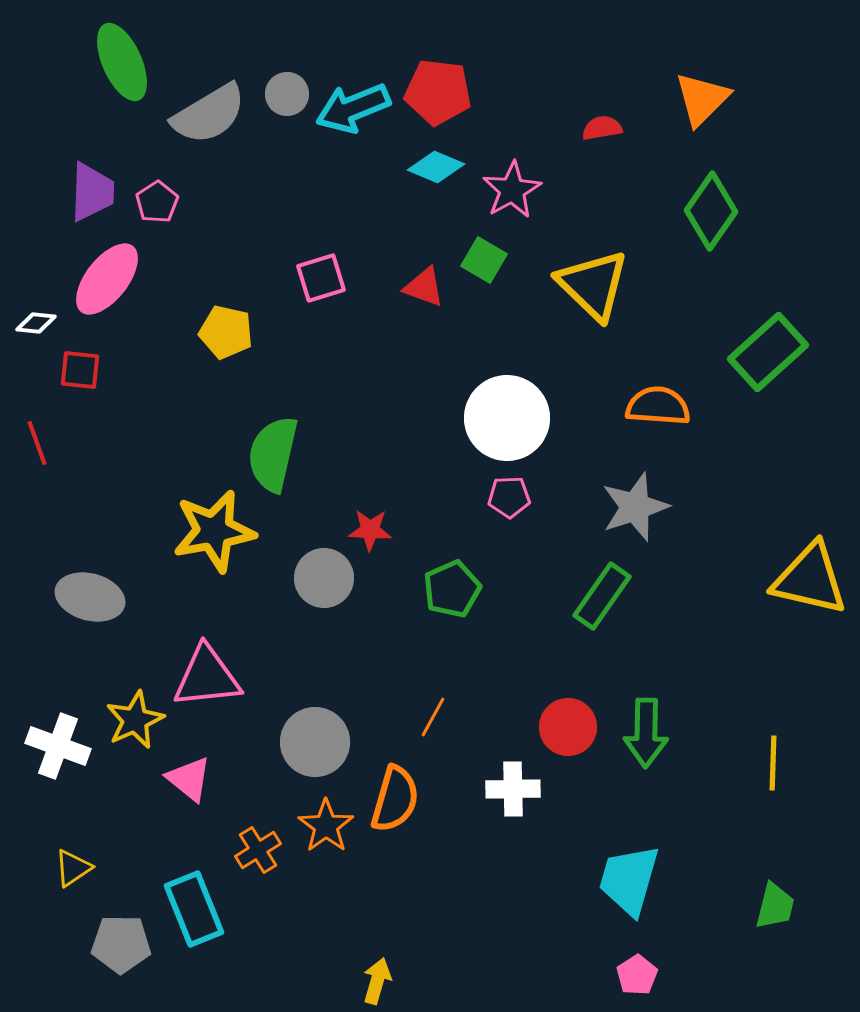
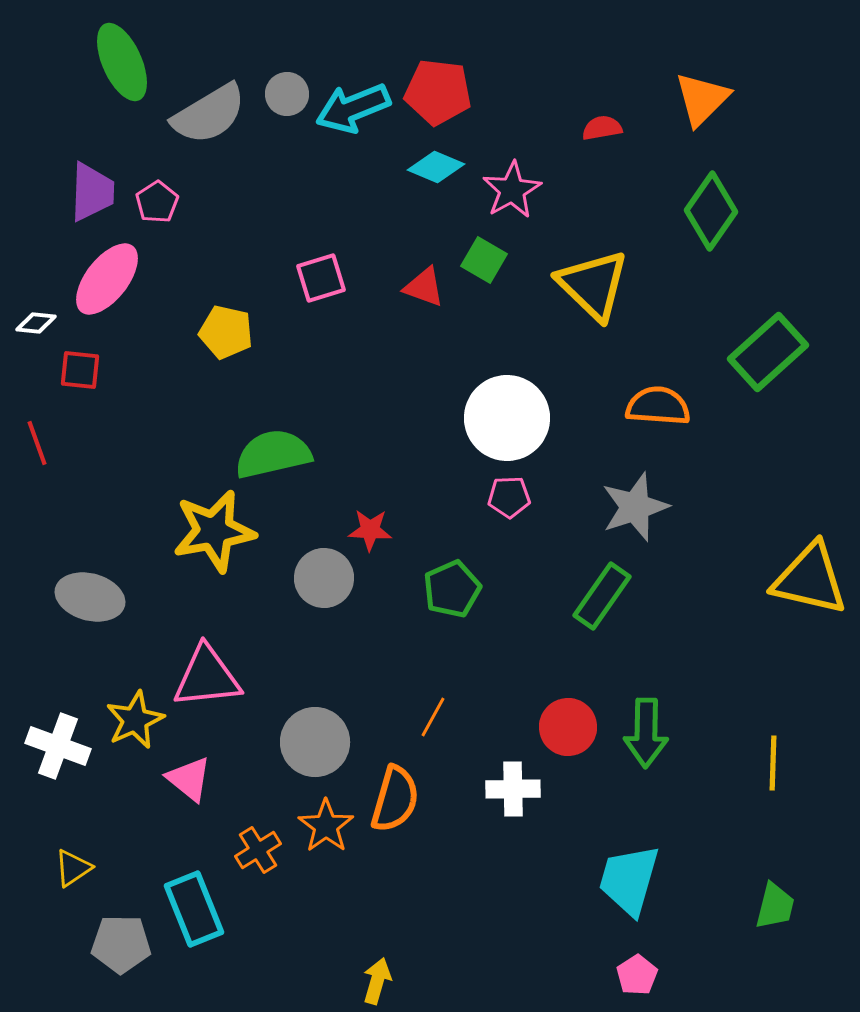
green semicircle at (273, 454): rotated 64 degrees clockwise
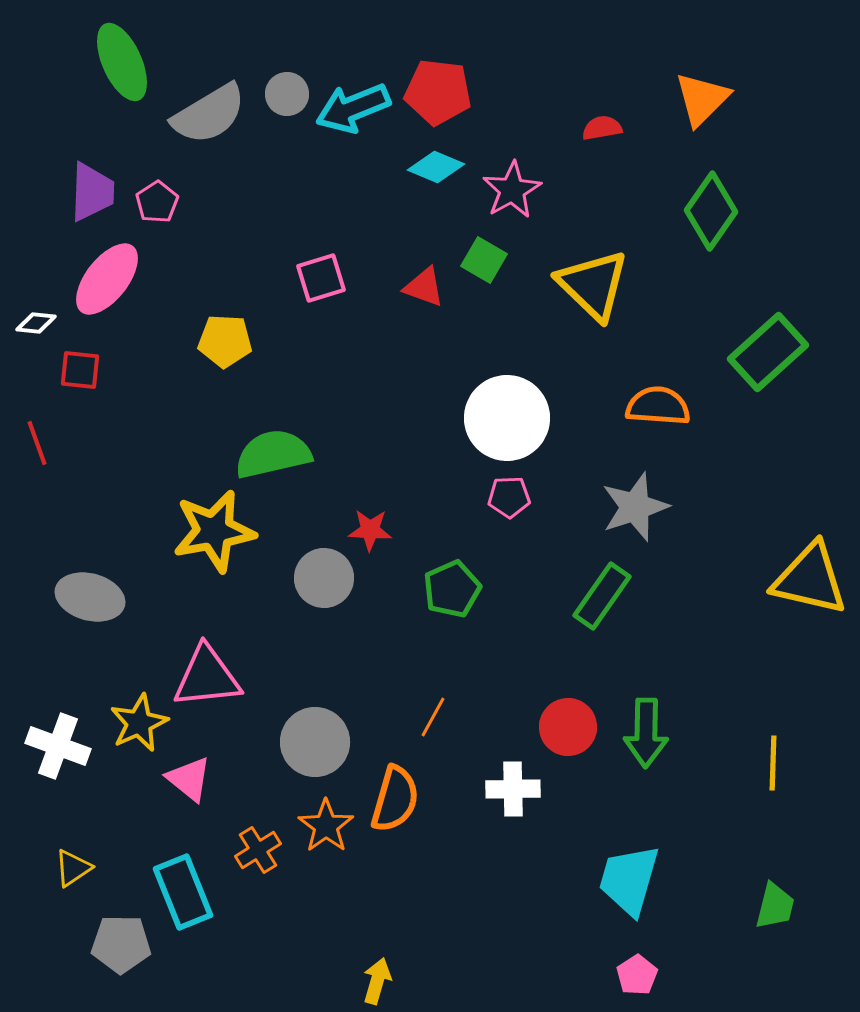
yellow pentagon at (226, 332): moved 1 px left, 9 px down; rotated 10 degrees counterclockwise
yellow star at (135, 720): moved 4 px right, 3 px down
cyan rectangle at (194, 909): moved 11 px left, 17 px up
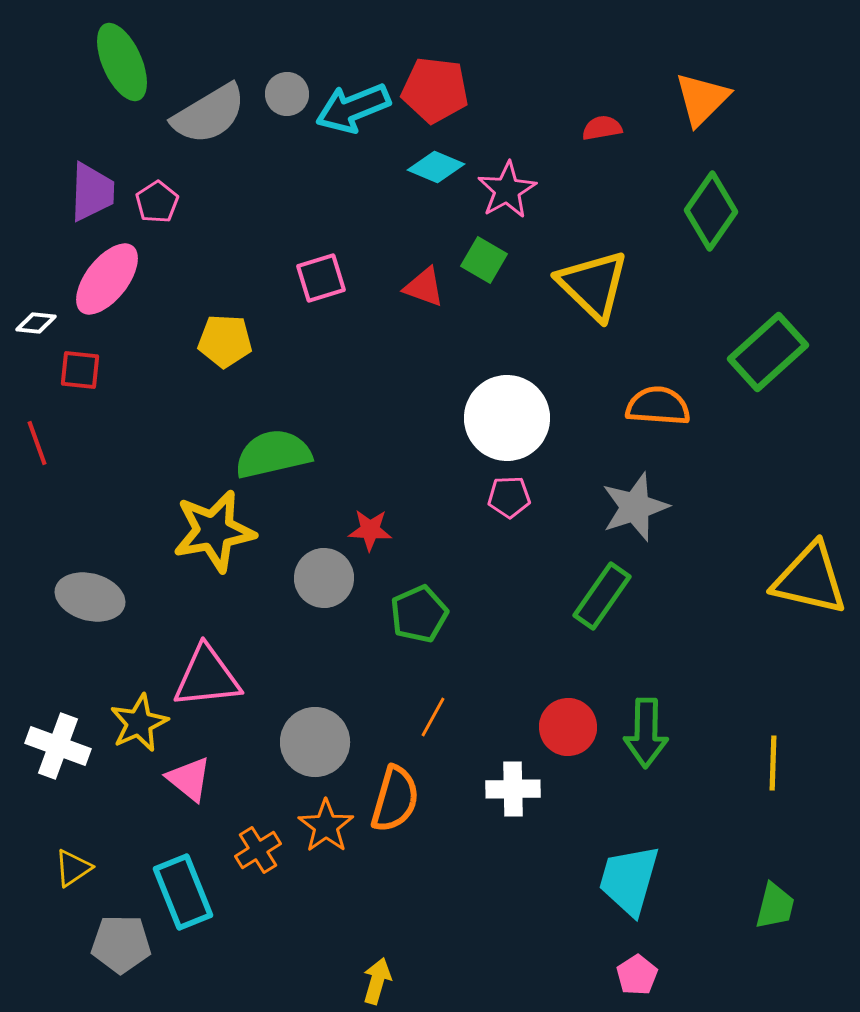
red pentagon at (438, 92): moved 3 px left, 2 px up
pink star at (512, 190): moved 5 px left
green pentagon at (452, 589): moved 33 px left, 25 px down
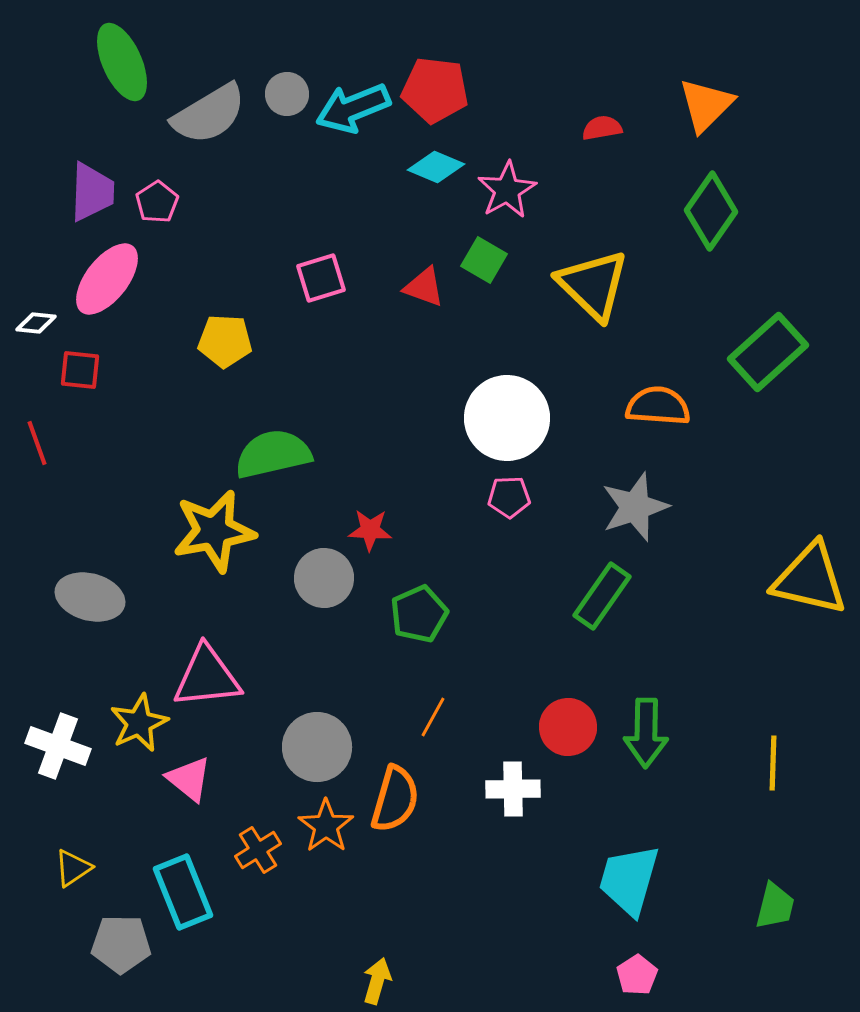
orange triangle at (702, 99): moved 4 px right, 6 px down
gray circle at (315, 742): moved 2 px right, 5 px down
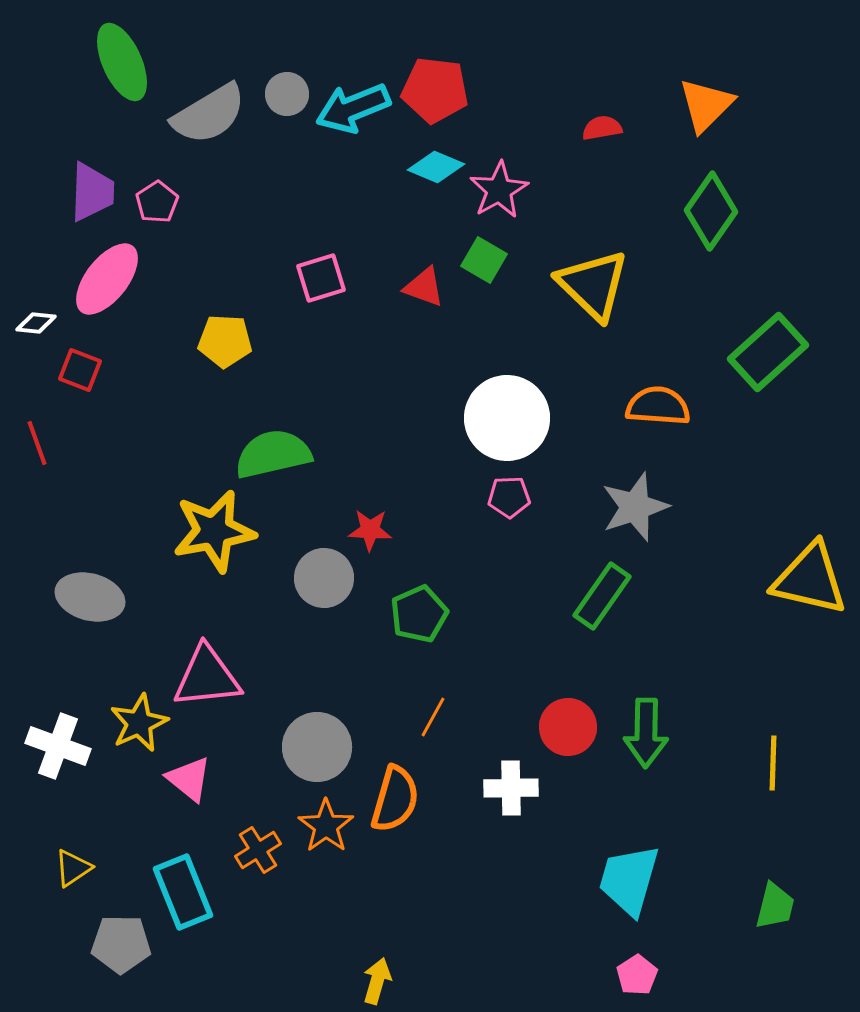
pink star at (507, 190): moved 8 px left
red square at (80, 370): rotated 15 degrees clockwise
white cross at (513, 789): moved 2 px left, 1 px up
